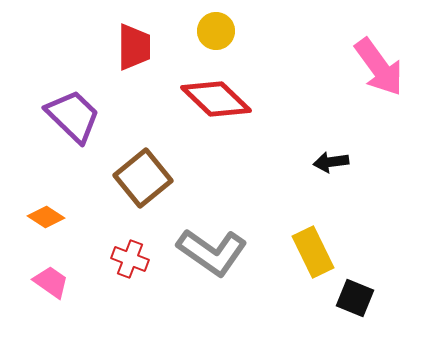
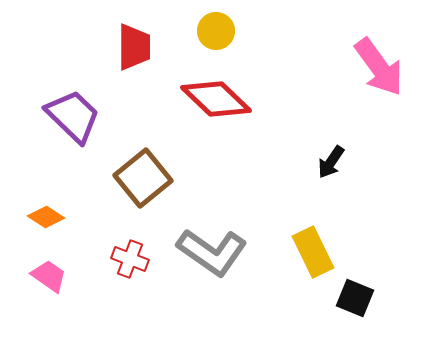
black arrow: rotated 48 degrees counterclockwise
pink trapezoid: moved 2 px left, 6 px up
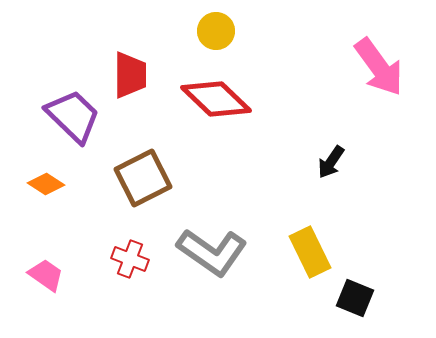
red trapezoid: moved 4 px left, 28 px down
brown square: rotated 12 degrees clockwise
orange diamond: moved 33 px up
yellow rectangle: moved 3 px left
pink trapezoid: moved 3 px left, 1 px up
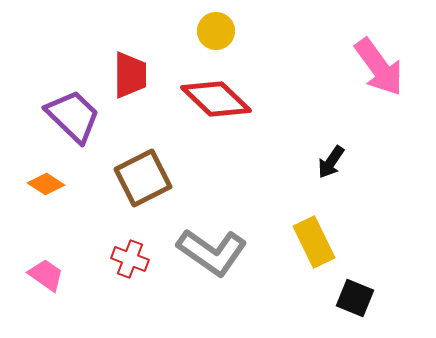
yellow rectangle: moved 4 px right, 10 px up
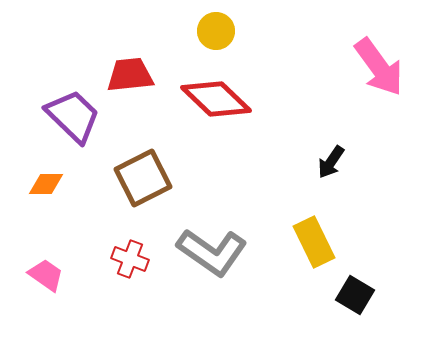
red trapezoid: rotated 96 degrees counterclockwise
orange diamond: rotated 33 degrees counterclockwise
black square: moved 3 px up; rotated 9 degrees clockwise
